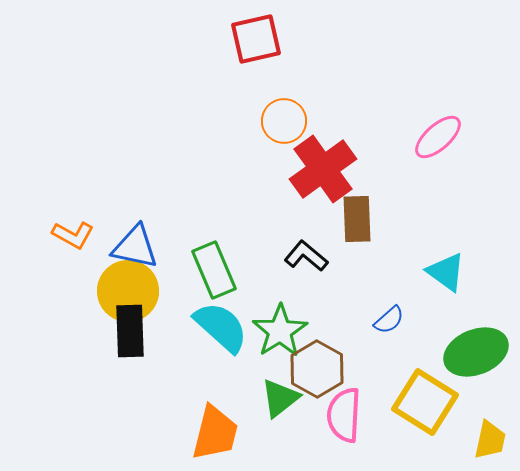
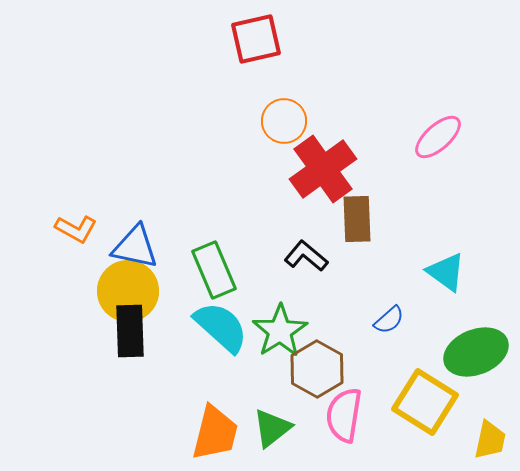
orange L-shape: moved 3 px right, 6 px up
green triangle: moved 8 px left, 30 px down
pink semicircle: rotated 6 degrees clockwise
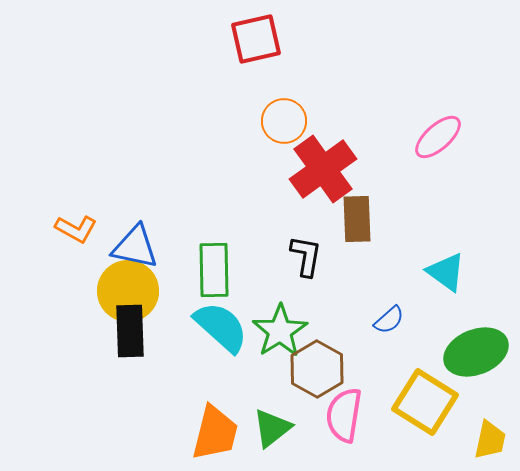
black L-shape: rotated 60 degrees clockwise
green rectangle: rotated 22 degrees clockwise
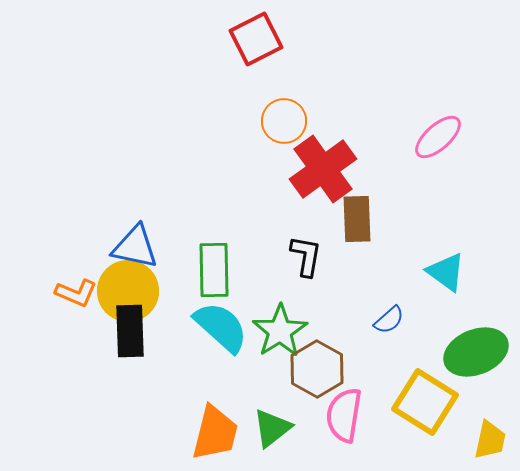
red square: rotated 14 degrees counterclockwise
orange L-shape: moved 64 px down; rotated 6 degrees counterclockwise
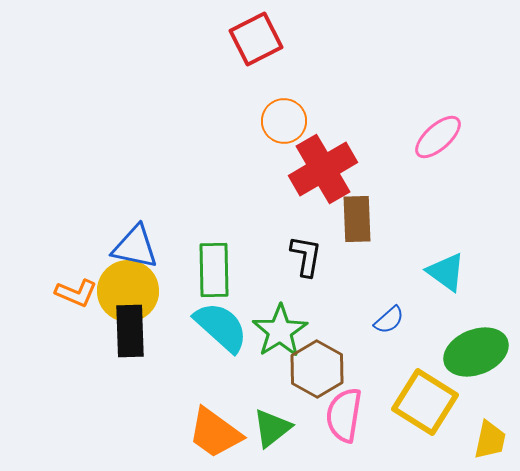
red cross: rotated 6 degrees clockwise
orange trapezoid: rotated 112 degrees clockwise
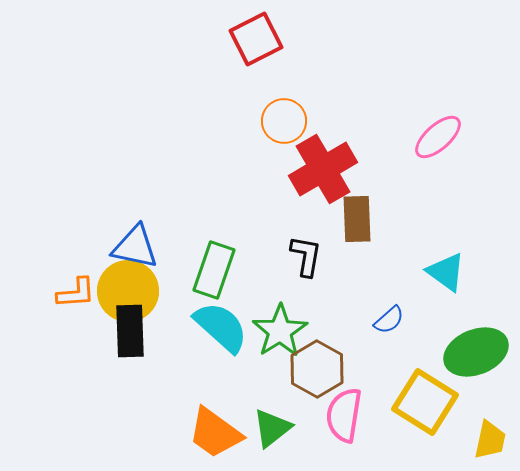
green rectangle: rotated 20 degrees clockwise
orange L-shape: rotated 27 degrees counterclockwise
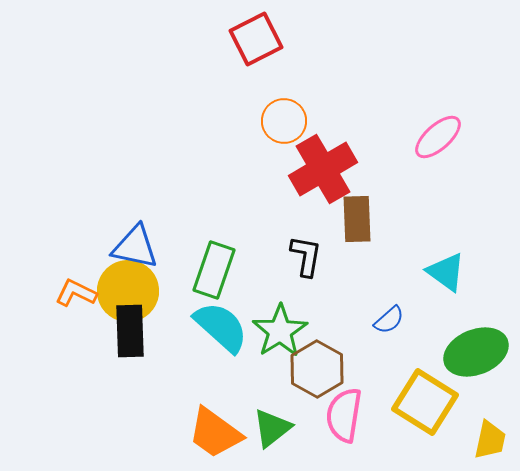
orange L-shape: rotated 150 degrees counterclockwise
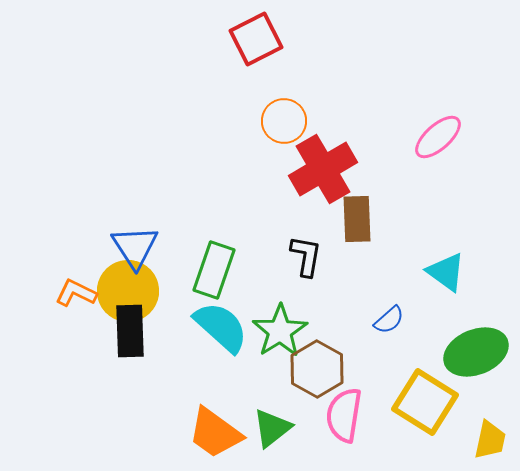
blue triangle: rotated 45 degrees clockwise
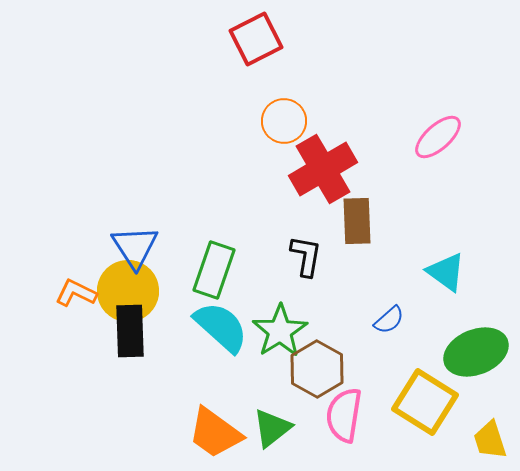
brown rectangle: moved 2 px down
yellow trapezoid: rotated 150 degrees clockwise
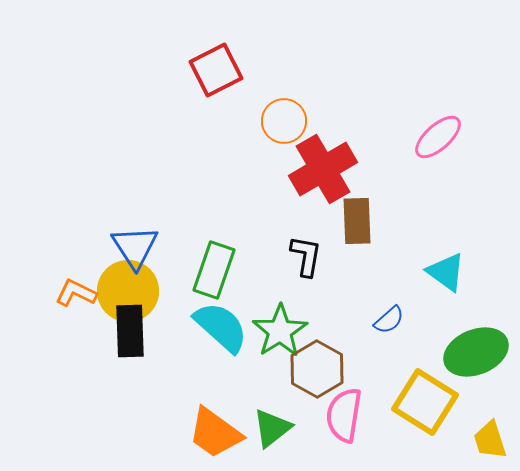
red square: moved 40 px left, 31 px down
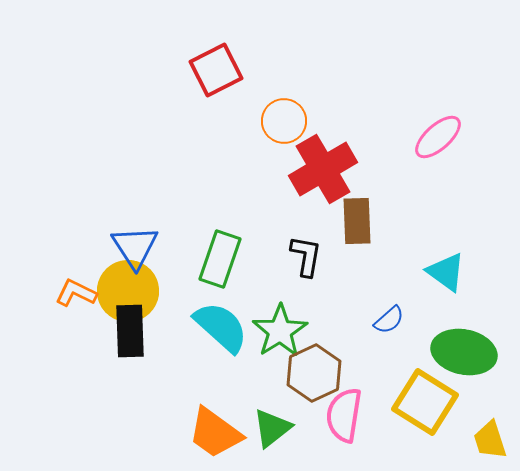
green rectangle: moved 6 px right, 11 px up
green ellipse: moved 12 px left; rotated 34 degrees clockwise
brown hexagon: moved 3 px left, 4 px down; rotated 6 degrees clockwise
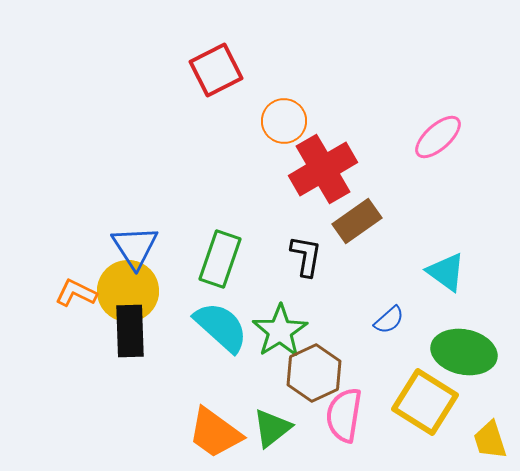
brown rectangle: rotated 57 degrees clockwise
